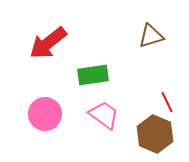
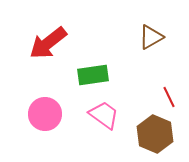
brown triangle: moved 1 px down; rotated 12 degrees counterclockwise
red line: moved 2 px right, 5 px up
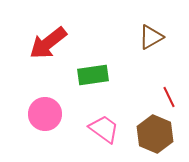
pink trapezoid: moved 14 px down
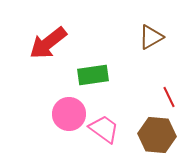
pink circle: moved 24 px right
brown hexagon: moved 2 px right, 1 px down; rotated 18 degrees counterclockwise
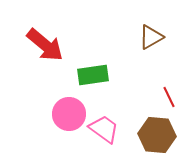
red arrow: moved 3 px left, 2 px down; rotated 102 degrees counterclockwise
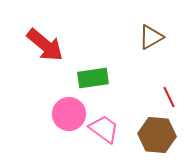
green rectangle: moved 3 px down
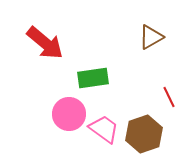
red arrow: moved 2 px up
brown hexagon: moved 13 px left, 1 px up; rotated 24 degrees counterclockwise
